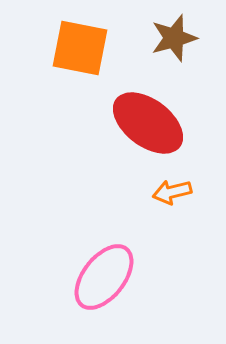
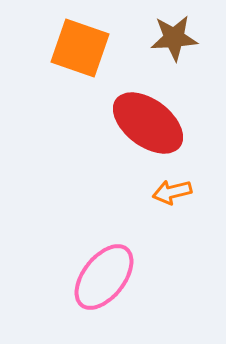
brown star: rotated 12 degrees clockwise
orange square: rotated 8 degrees clockwise
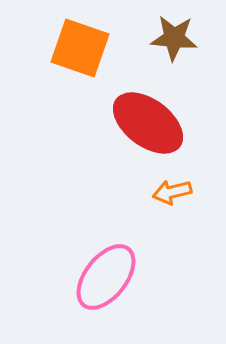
brown star: rotated 9 degrees clockwise
pink ellipse: moved 2 px right
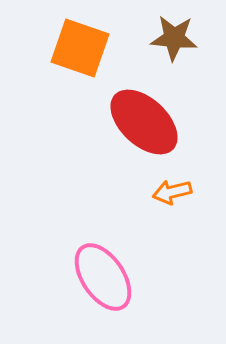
red ellipse: moved 4 px left, 1 px up; rotated 6 degrees clockwise
pink ellipse: moved 3 px left; rotated 72 degrees counterclockwise
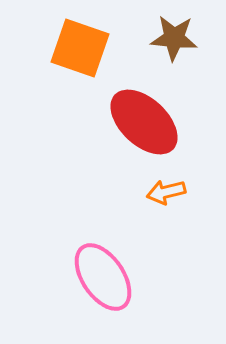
orange arrow: moved 6 px left
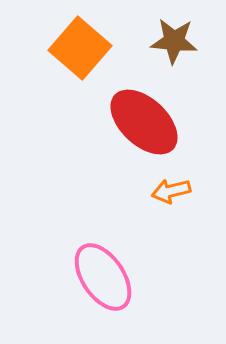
brown star: moved 3 px down
orange square: rotated 22 degrees clockwise
orange arrow: moved 5 px right, 1 px up
